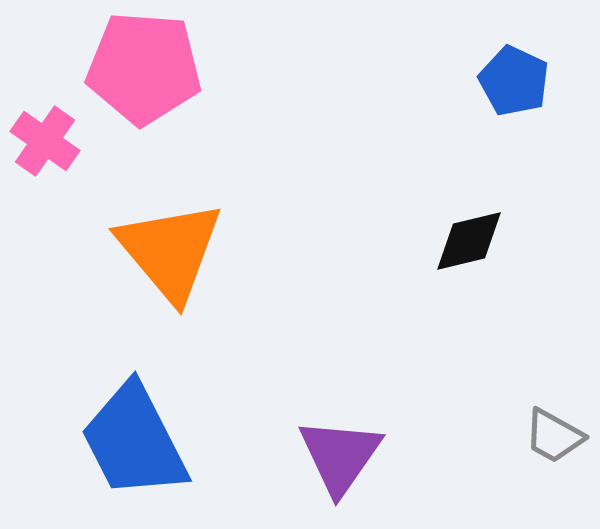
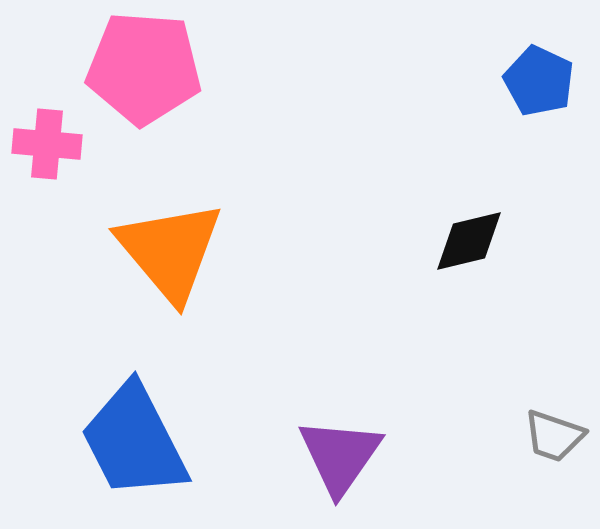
blue pentagon: moved 25 px right
pink cross: moved 2 px right, 3 px down; rotated 30 degrees counterclockwise
gray trapezoid: rotated 10 degrees counterclockwise
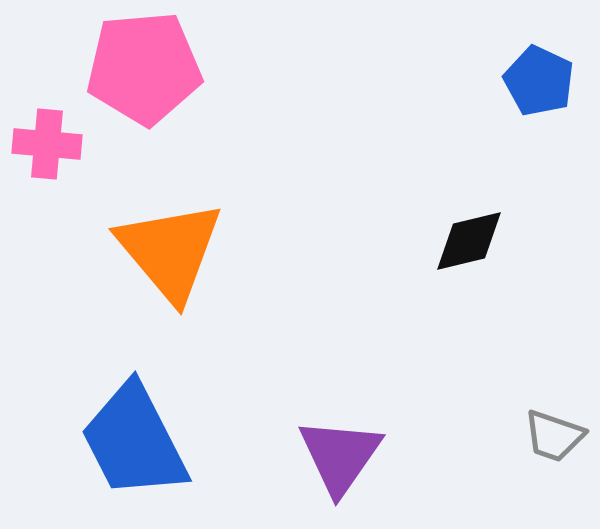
pink pentagon: rotated 9 degrees counterclockwise
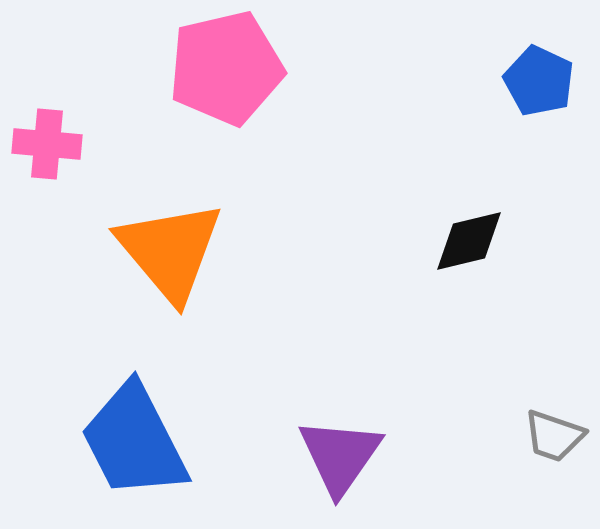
pink pentagon: moved 82 px right; rotated 8 degrees counterclockwise
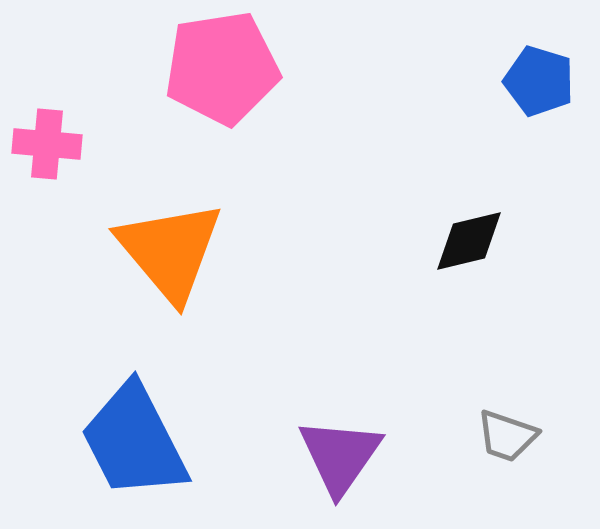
pink pentagon: moved 4 px left; rotated 4 degrees clockwise
blue pentagon: rotated 8 degrees counterclockwise
gray trapezoid: moved 47 px left
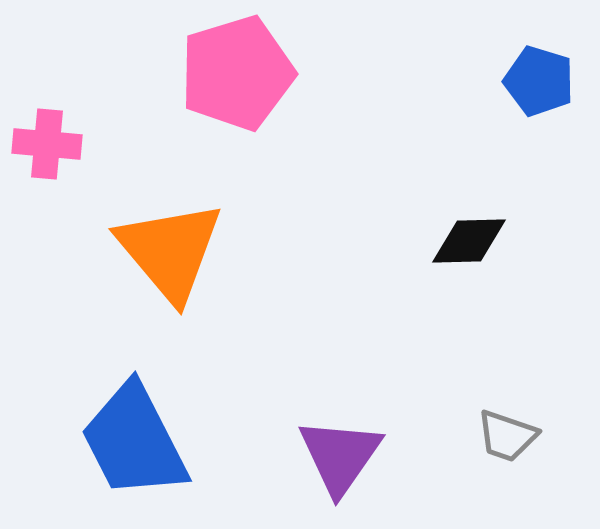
pink pentagon: moved 15 px right, 5 px down; rotated 8 degrees counterclockwise
black diamond: rotated 12 degrees clockwise
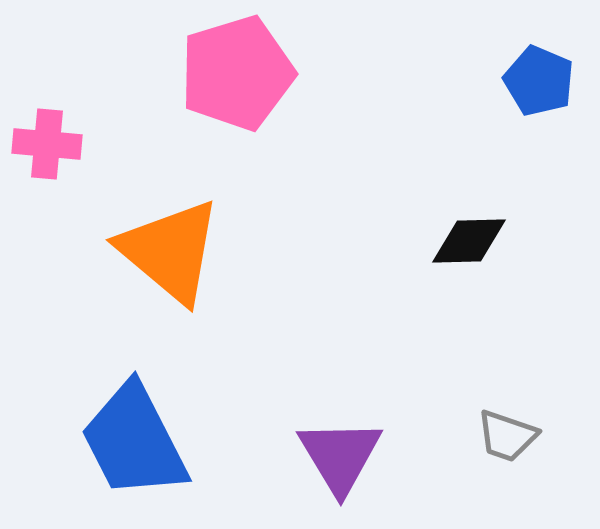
blue pentagon: rotated 6 degrees clockwise
orange triangle: rotated 10 degrees counterclockwise
purple triangle: rotated 6 degrees counterclockwise
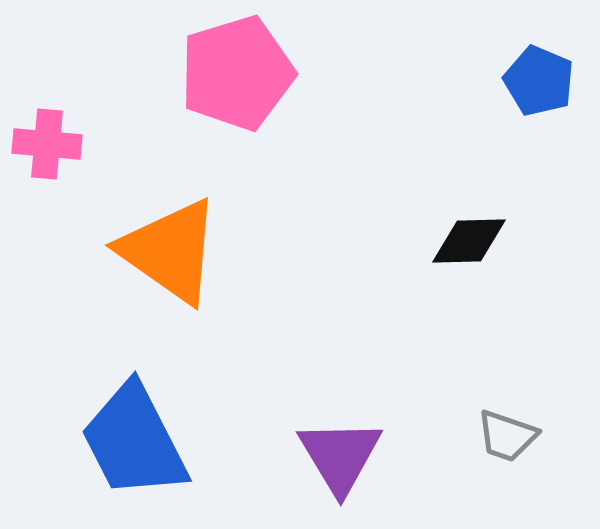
orange triangle: rotated 5 degrees counterclockwise
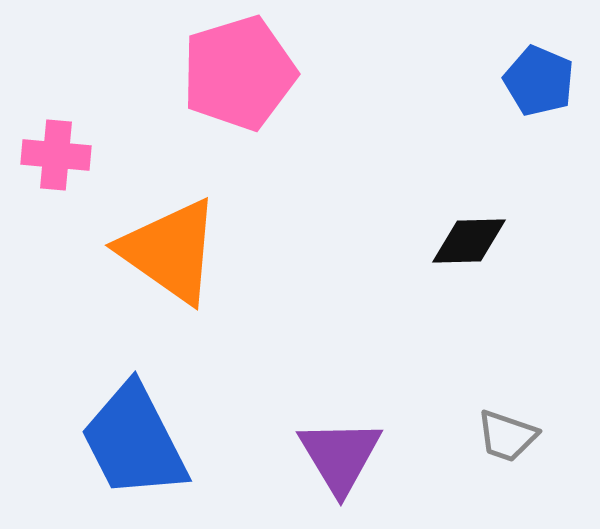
pink pentagon: moved 2 px right
pink cross: moved 9 px right, 11 px down
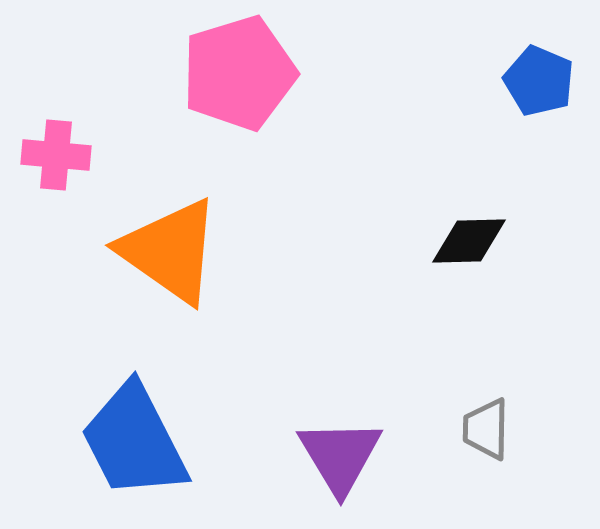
gray trapezoid: moved 21 px left, 7 px up; rotated 72 degrees clockwise
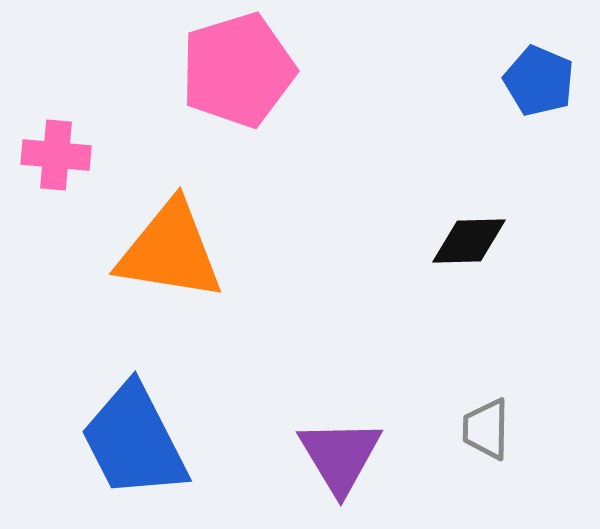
pink pentagon: moved 1 px left, 3 px up
orange triangle: rotated 26 degrees counterclockwise
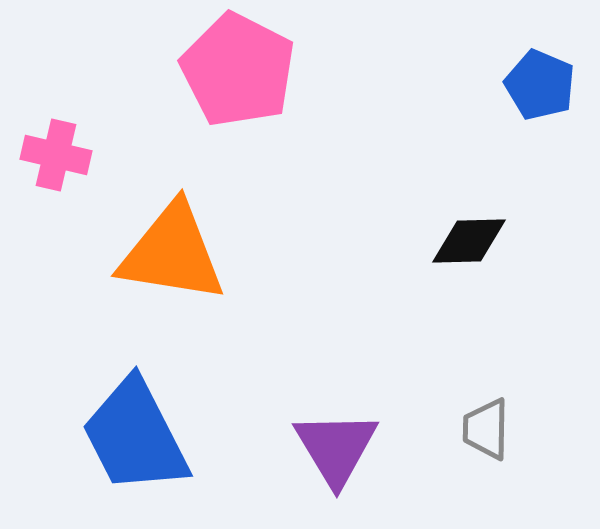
pink pentagon: rotated 28 degrees counterclockwise
blue pentagon: moved 1 px right, 4 px down
pink cross: rotated 8 degrees clockwise
orange triangle: moved 2 px right, 2 px down
blue trapezoid: moved 1 px right, 5 px up
purple triangle: moved 4 px left, 8 px up
